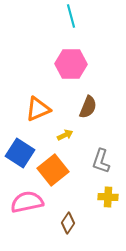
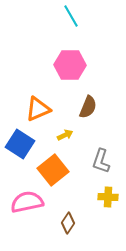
cyan line: rotated 15 degrees counterclockwise
pink hexagon: moved 1 px left, 1 px down
blue square: moved 9 px up
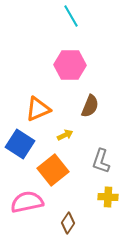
brown semicircle: moved 2 px right, 1 px up
